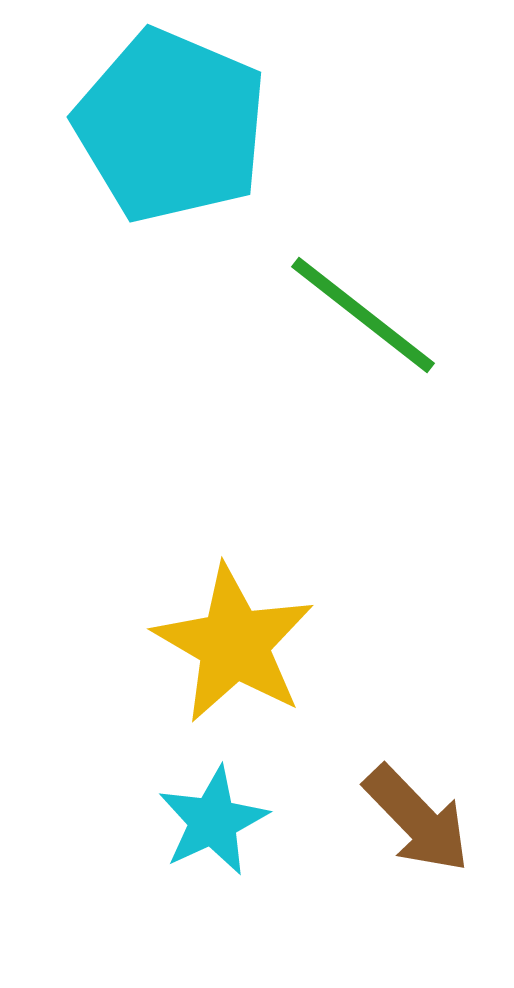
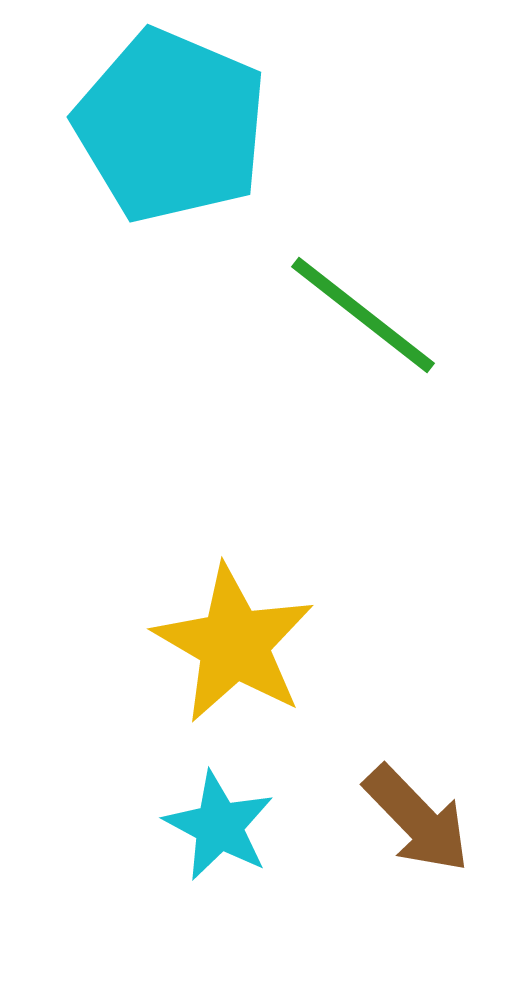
cyan star: moved 6 px right, 5 px down; rotated 19 degrees counterclockwise
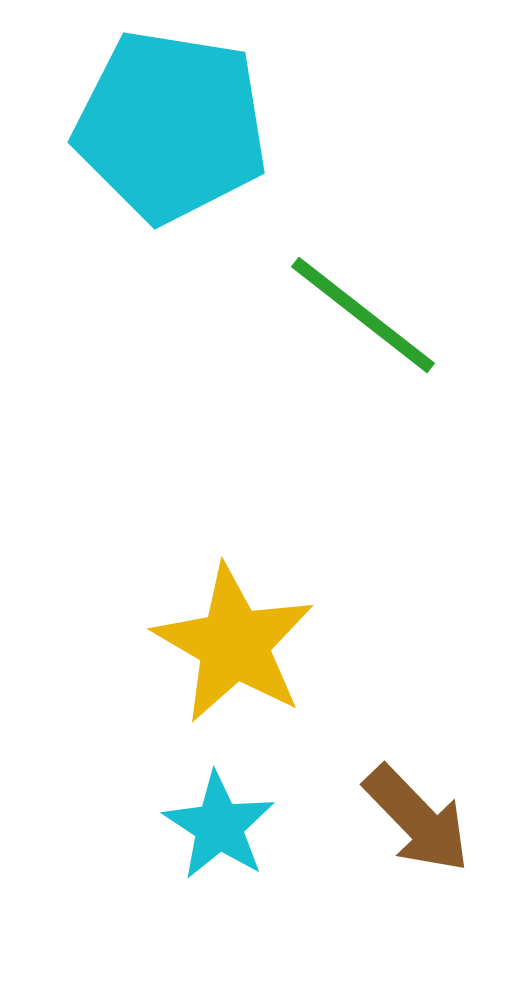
cyan pentagon: rotated 14 degrees counterclockwise
cyan star: rotated 5 degrees clockwise
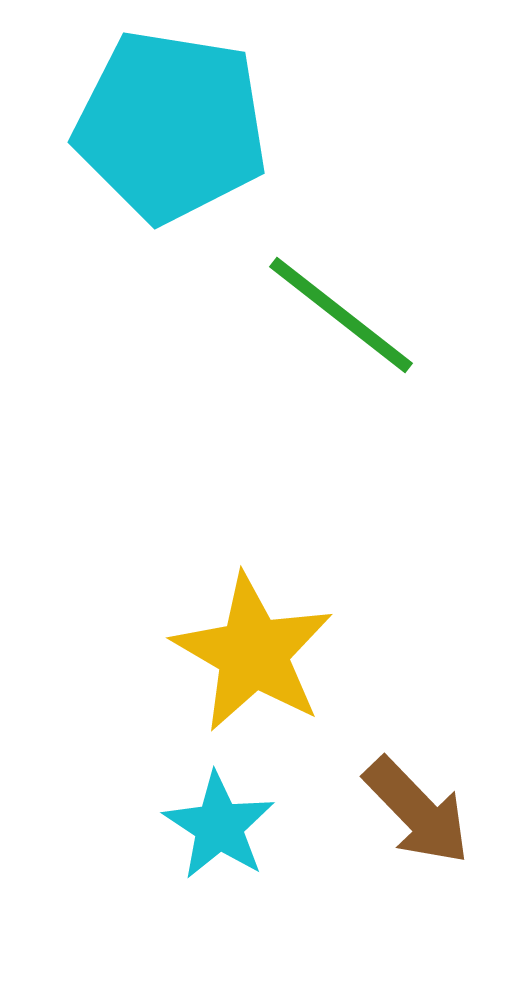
green line: moved 22 px left
yellow star: moved 19 px right, 9 px down
brown arrow: moved 8 px up
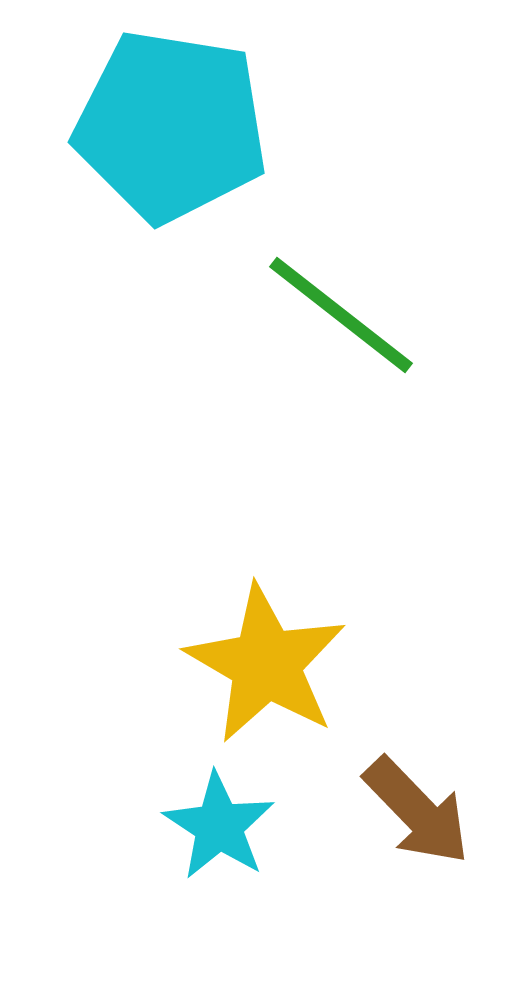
yellow star: moved 13 px right, 11 px down
